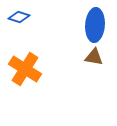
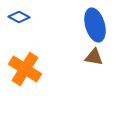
blue diamond: rotated 10 degrees clockwise
blue ellipse: rotated 20 degrees counterclockwise
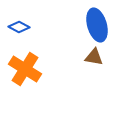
blue diamond: moved 10 px down
blue ellipse: moved 2 px right
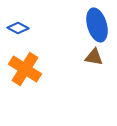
blue diamond: moved 1 px left, 1 px down
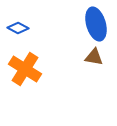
blue ellipse: moved 1 px left, 1 px up
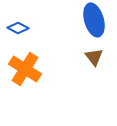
blue ellipse: moved 2 px left, 4 px up
brown triangle: rotated 42 degrees clockwise
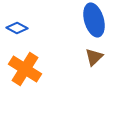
blue diamond: moved 1 px left
brown triangle: rotated 24 degrees clockwise
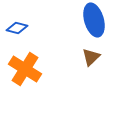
blue diamond: rotated 15 degrees counterclockwise
brown triangle: moved 3 px left
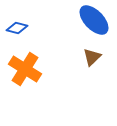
blue ellipse: rotated 28 degrees counterclockwise
brown triangle: moved 1 px right
